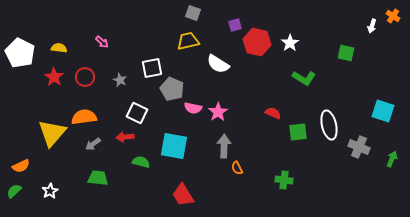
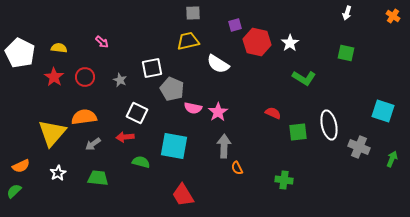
gray square at (193, 13): rotated 21 degrees counterclockwise
white arrow at (372, 26): moved 25 px left, 13 px up
white star at (50, 191): moved 8 px right, 18 px up
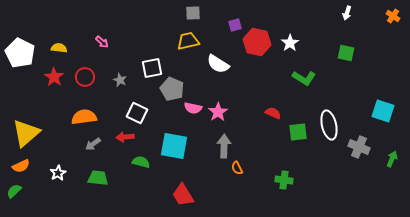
yellow triangle at (52, 133): moved 26 px left; rotated 8 degrees clockwise
